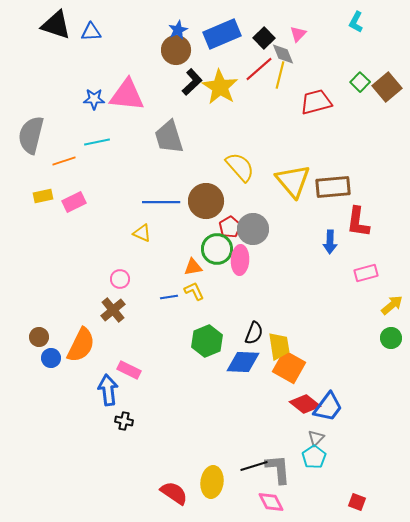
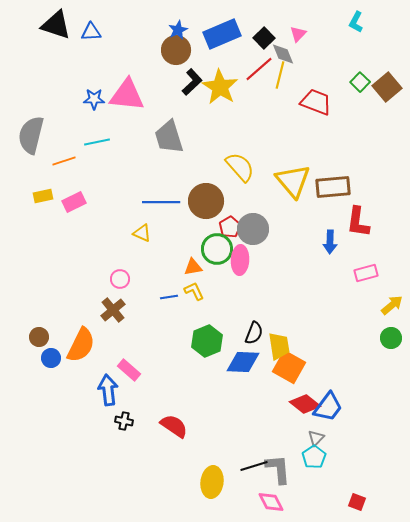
red trapezoid at (316, 102): rotated 36 degrees clockwise
pink rectangle at (129, 370): rotated 15 degrees clockwise
red semicircle at (174, 493): moved 67 px up
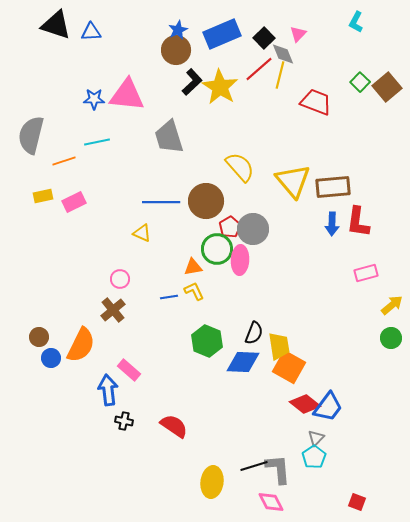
blue arrow at (330, 242): moved 2 px right, 18 px up
green hexagon at (207, 341): rotated 16 degrees counterclockwise
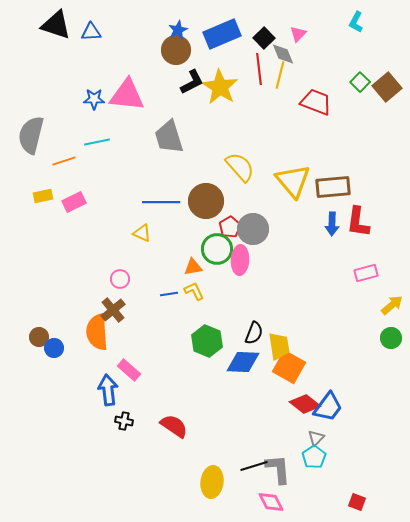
red line at (259, 69): rotated 56 degrees counterclockwise
black L-shape at (192, 82): rotated 16 degrees clockwise
blue line at (169, 297): moved 3 px up
orange semicircle at (81, 345): moved 16 px right, 13 px up; rotated 150 degrees clockwise
blue circle at (51, 358): moved 3 px right, 10 px up
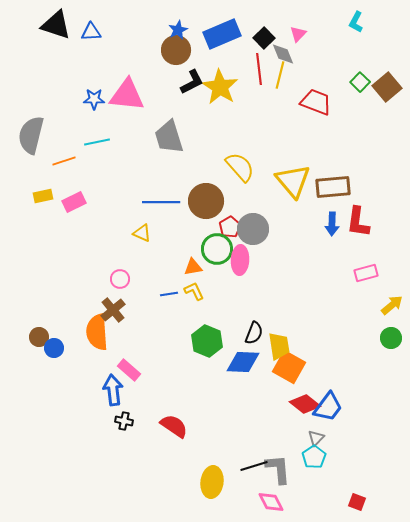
blue arrow at (108, 390): moved 5 px right
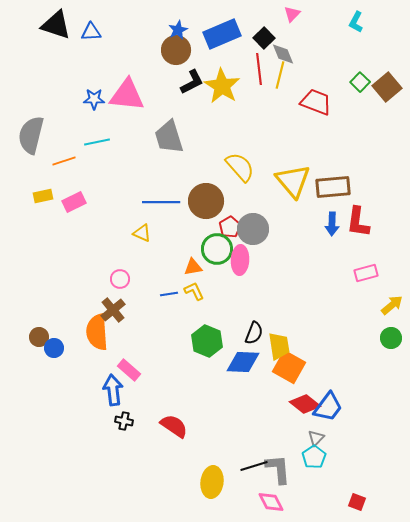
pink triangle at (298, 34): moved 6 px left, 20 px up
yellow star at (220, 87): moved 2 px right, 1 px up
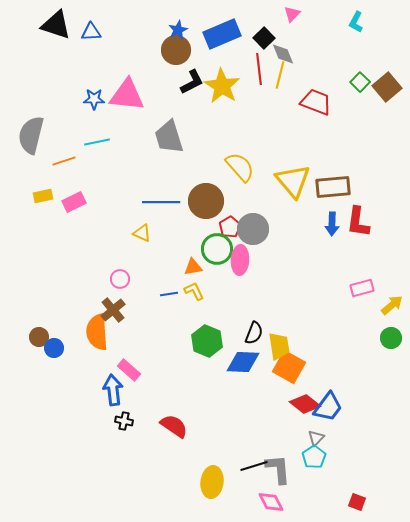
pink rectangle at (366, 273): moved 4 px left, 15 px down
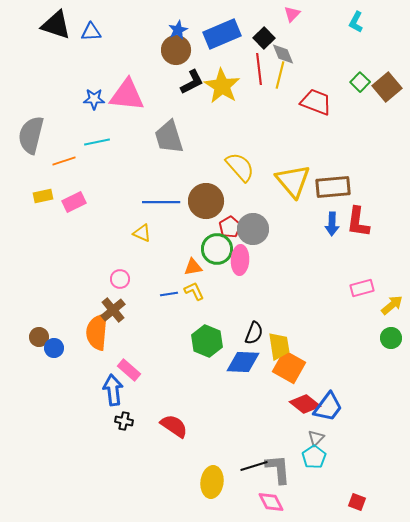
orange semicircle at (97, 332): rotated 9 degrees clockwise
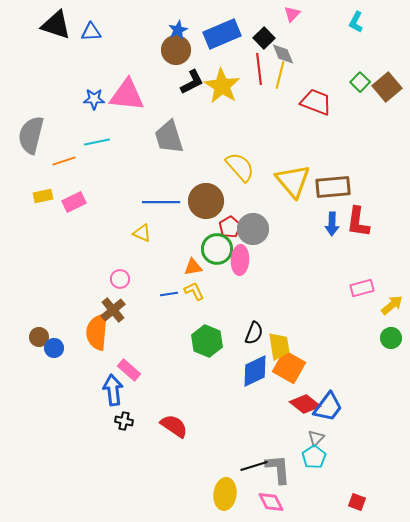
blue diamond at (243, 362): moved 12 px right, 9 px down; rotated 28 degrees counterclockwise
yellow ellipse at (212, 482): moved 13 px right, 12 px down
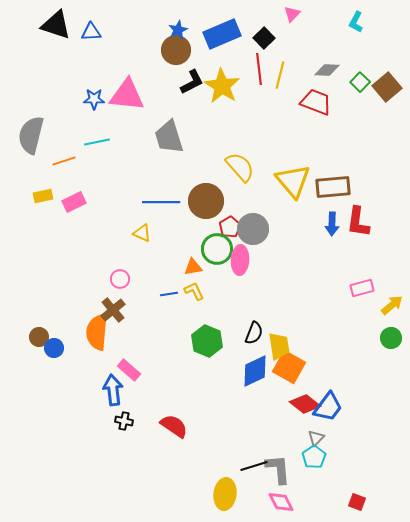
gray diamond at (283, 54): moved 44 px right, 16 px down; rotated 65 degrees counterclockwise
pink diamond at (271, 502): moved 10 px right
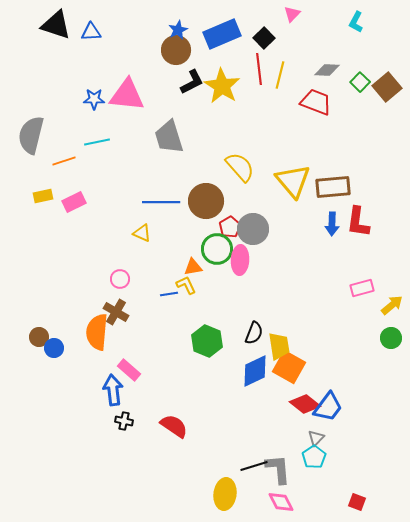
yellow L-shape at (194, 291): moved 8 px left, 6 px up
brown cross at (113, 310): moved 3 px right, 2 px down; rotated 20 degrees counterclockwise
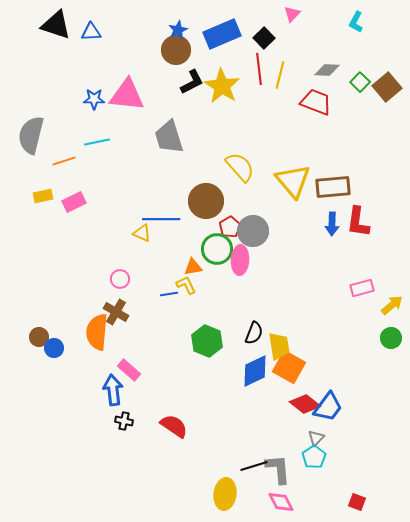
blue line at (161, 202): moved 17 px down
gray circle at (253, 229): moved 2 px down
